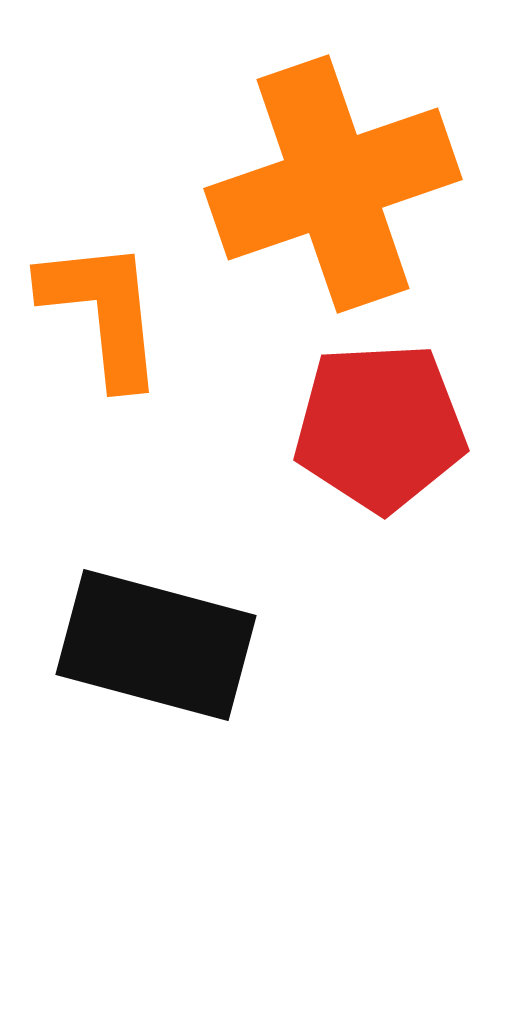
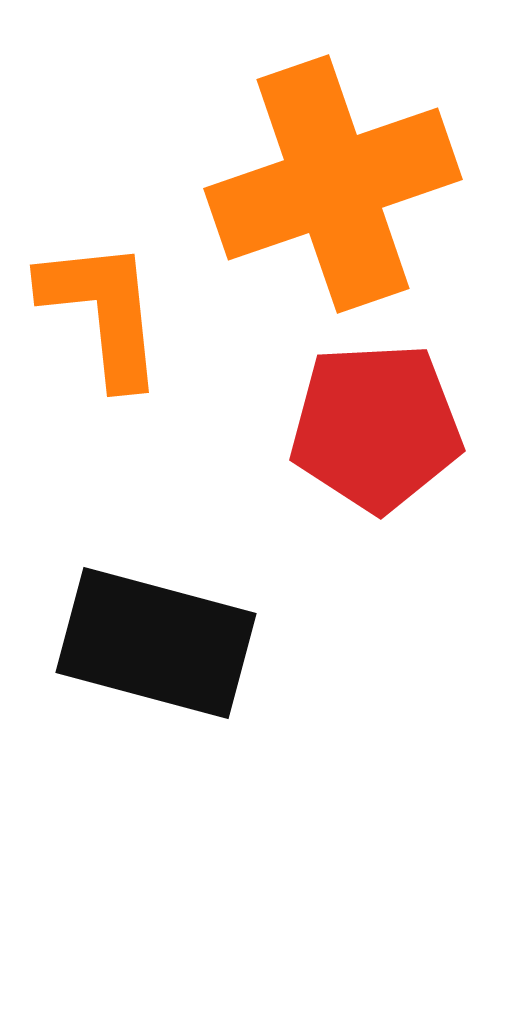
red pentagon: moved 4 px left
black rectangle: moved 2 px up
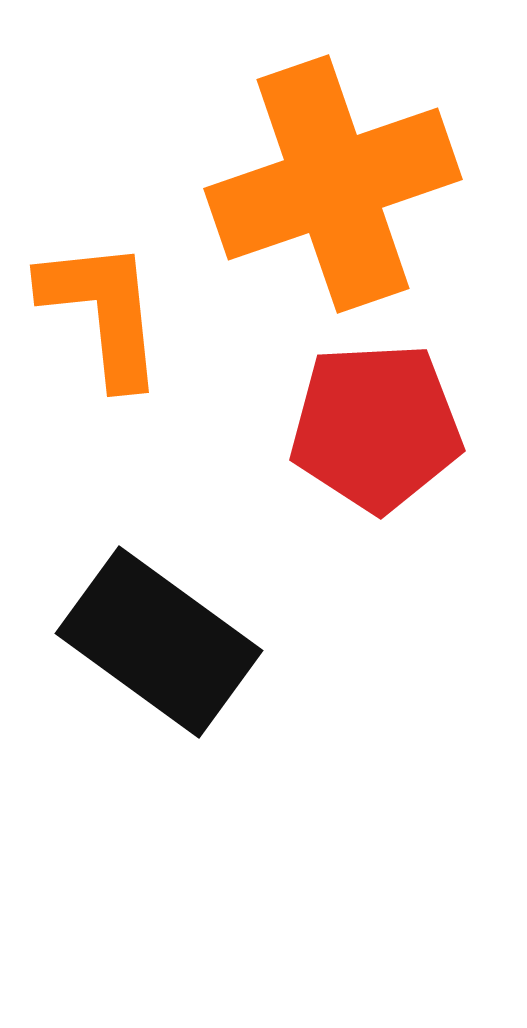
black rectangle: moved 3 px right, 1 px up; rotated 21 degrees clockwise
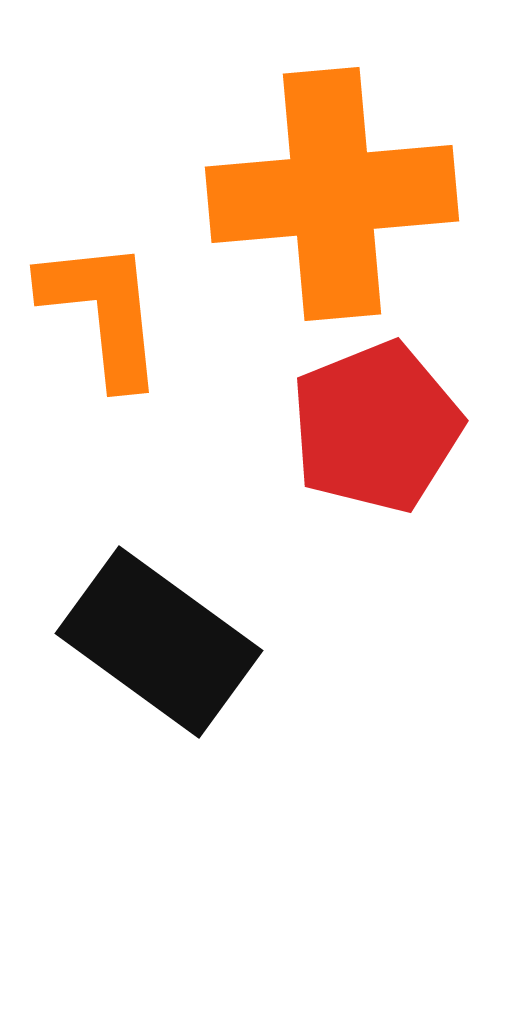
orange cross: moved 1 px left, 10 px down; rotated 14 degrees clockwise
red pentagon: rotated 19 degrees counterclockwise
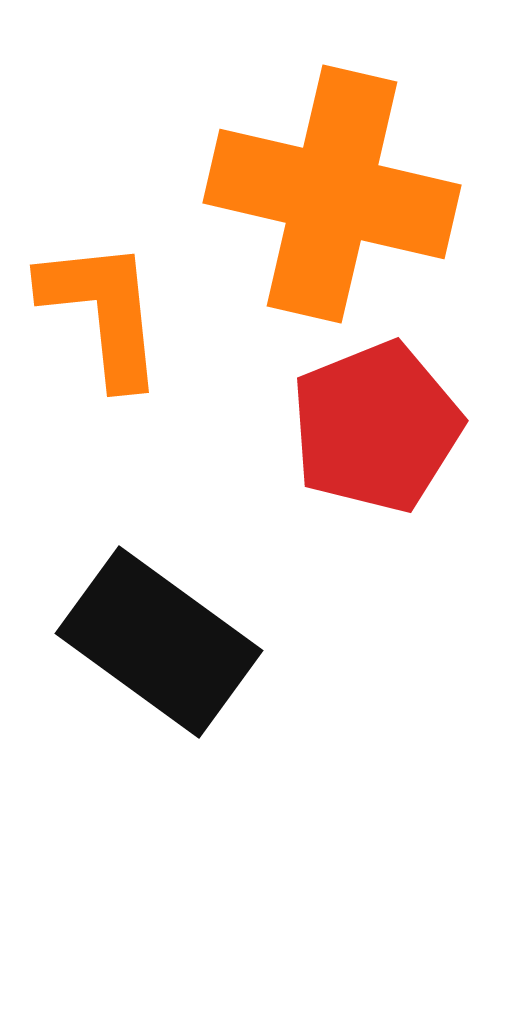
orange cross: rotated 18 degrees clockwise
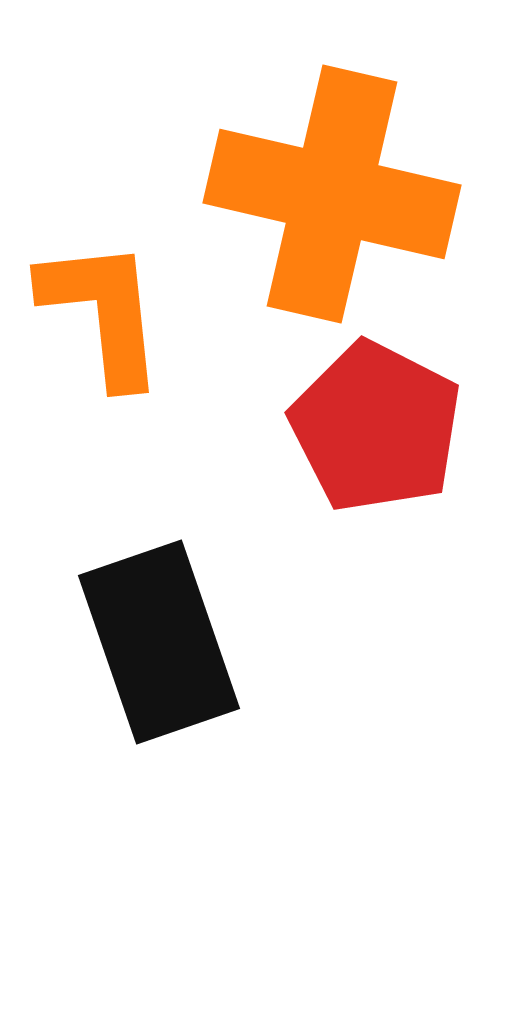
red pentagon: rotated 23 degrees counterclockwise
black rectangle: rotated 35 degrees clockwise
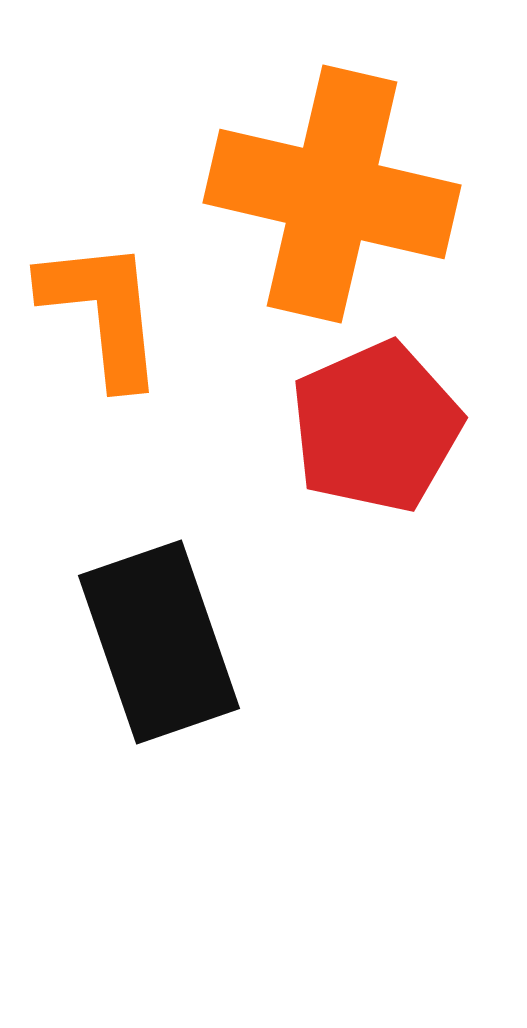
red pentagon: rotated 21 degrees clockwise
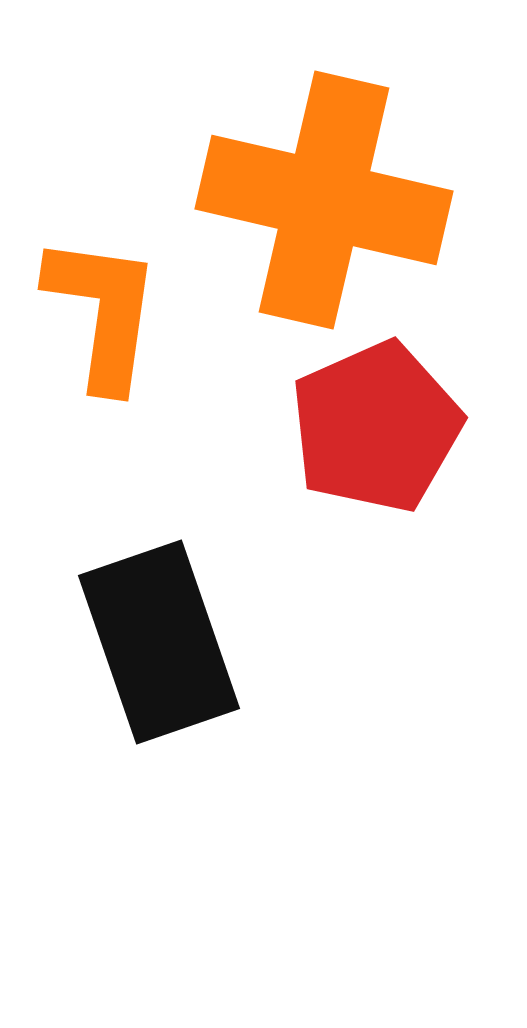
orange cross: moved 8 px left, 6 px down
orange L-shape: rotated 14 degrees clockwise
